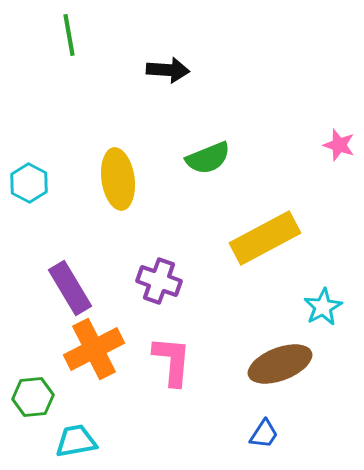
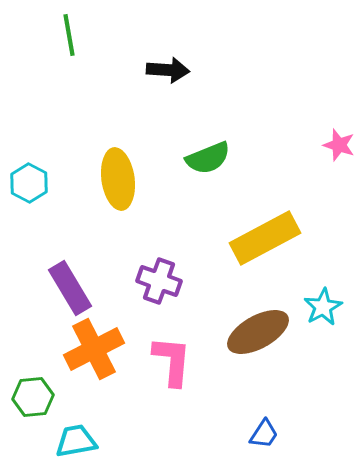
brown ellipse: moved 22 px left, 32 px up; rotated 8 degrees counterclockwise
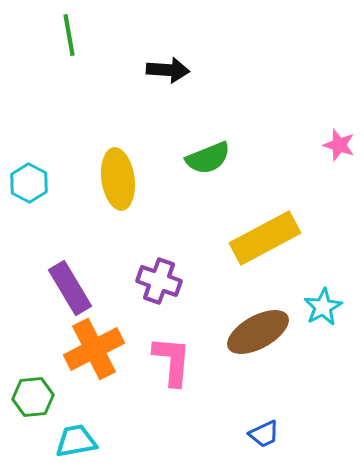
blue trapezoid: rotated 32 degrees clockwise
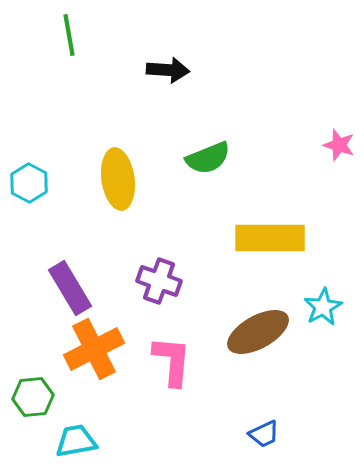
yellow rectangle: moved 5 px right; rotated 28 degrees clockwise
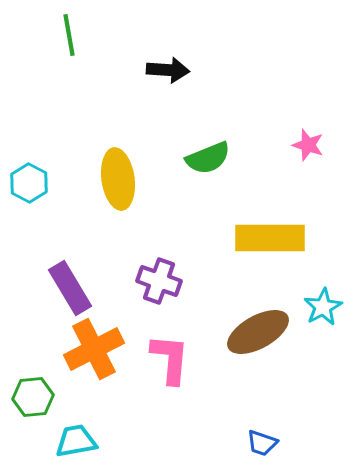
pink star: moved 31 px left
pink L-shape: moved 2 px left, 2 px up
blue trapezoid: moved 2 px left, 9 px down; rotated 44 degrees clockwise
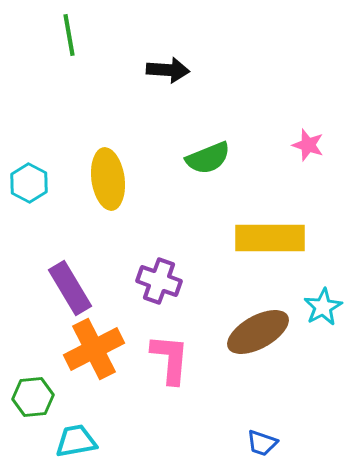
yellow ellipse: moved 10 px left
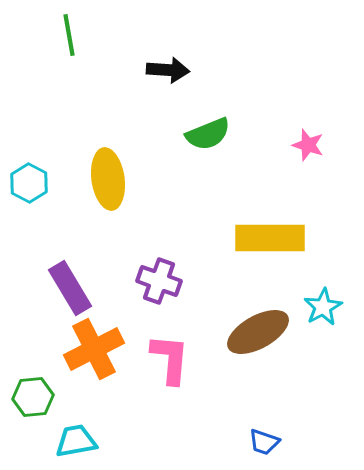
green semicircle: moved 24 px up
blue trapezoid: moved 2 px right, 1 px up
